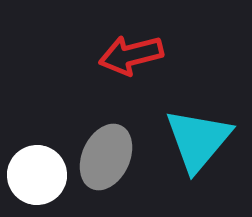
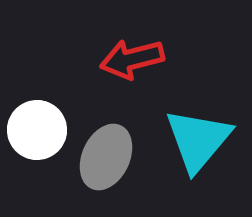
red arrow: moved 1 px right, 4 px down
white circle: moved 45 px up
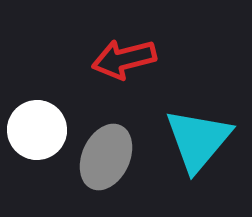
red arrow: moved 8 px left
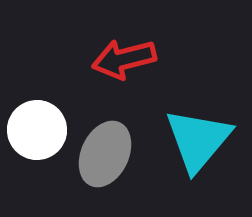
gray ellipse: moved 1 px left, 3 px up
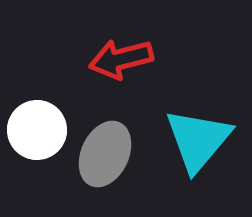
red arrow: moved 3 px left
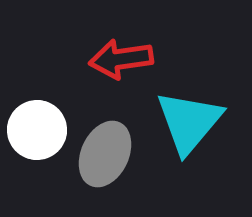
red arrow: rotated 6 degrees clockwise
cyan triangle: moved 9 px left, 18 px up
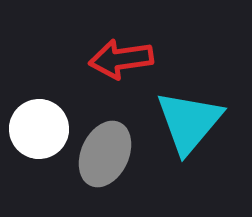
white circle: moved 2 px right, 1 px up
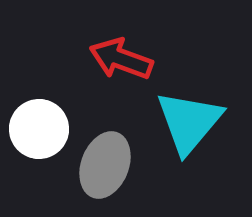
red arrow: rotated 28 degrees clockwise
gray ellipse: moved 11 px down; rotated 4 degrees counterclockwise
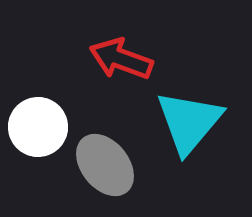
white circle: moved 1 px left, 2 px up
gray ellipse: rotated 60 degrees counterclockwise
